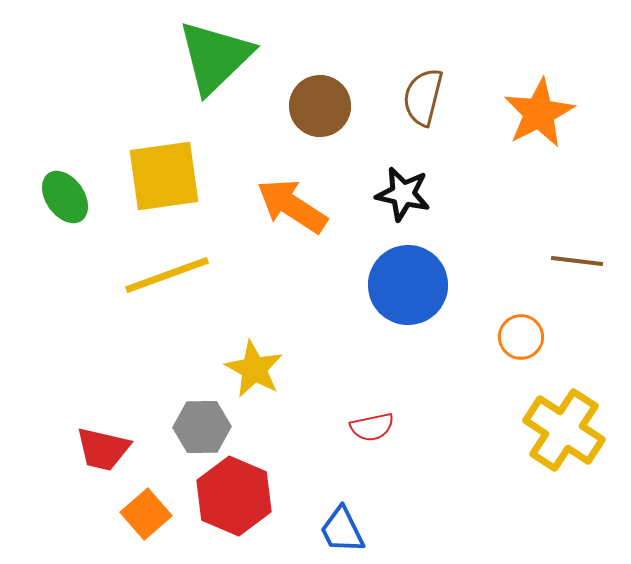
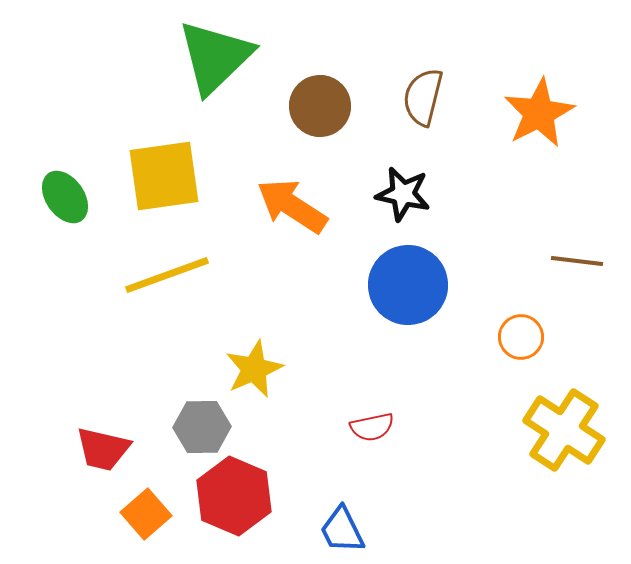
yellow star: rotated 20 degrees clockwise
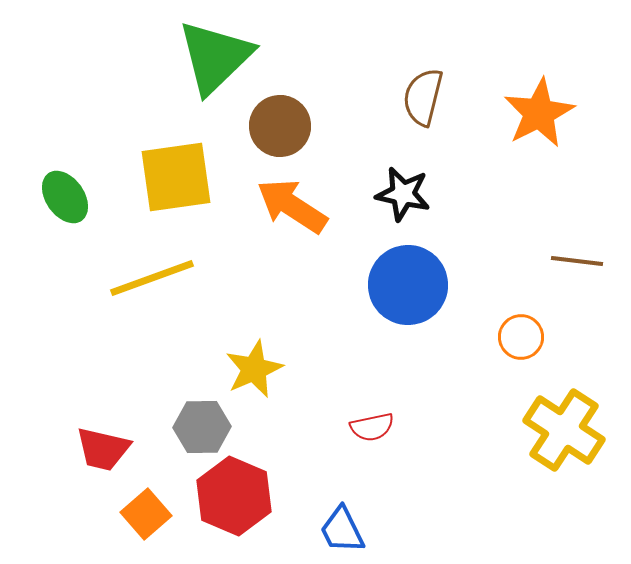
brown circle: moved 40 px left, 20 px down
yellow square: moved 12 px right, 1 px down
yellow line: moved 15 px left, 3 px down
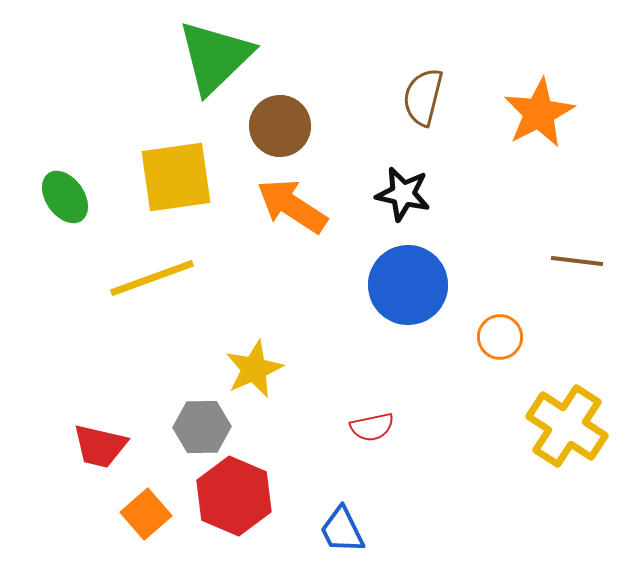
orange circle: moved 21 px left
yellow cross: moved 3 px right, 4 px up
red trapezoid: moved 3 px left, 3 px up
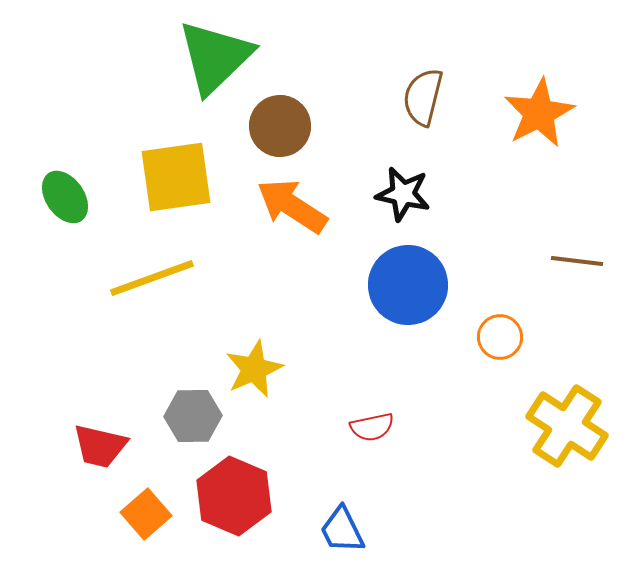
gray hexagon: moved 9 px left, 11 px up
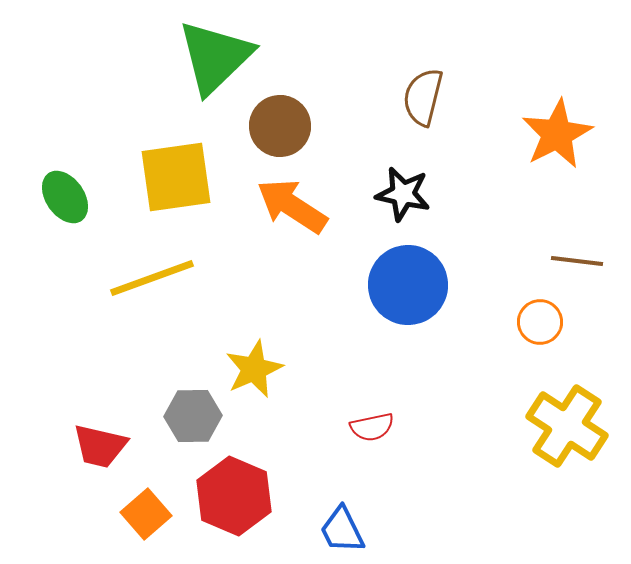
orange star: moved 18 px right, 21 px down
orange circle: moved 40 px right, 15 px up
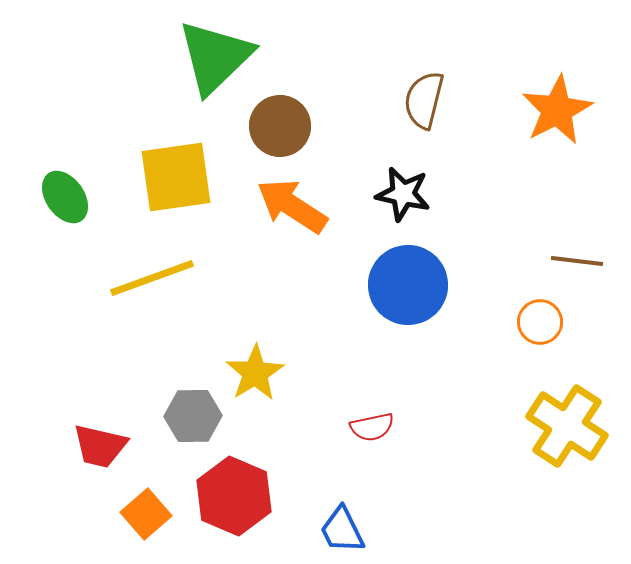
brown semicircle: moved 1 px right, 3 px down
orange star: moved 24 px up
yellow star: moved 1 px right, 4 px down; rotated 8 degrees counterclockwise
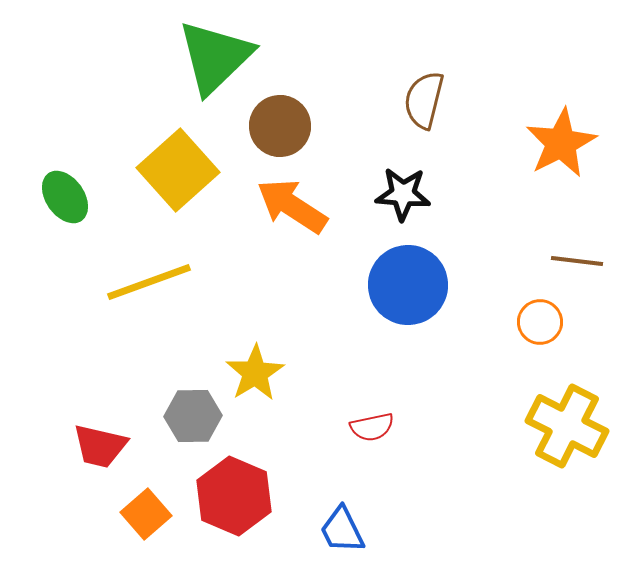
orange star: moved 4 px right, 33 px down
yellow square: moved 2 px right, 7 px up; rotated 34 degrees counterclockwise
black star: rotated 8 degrees counterclockwise
yellow line: moved 3 px left, 4 px down
yellow cross: rotated 6 degrees counterclockwise
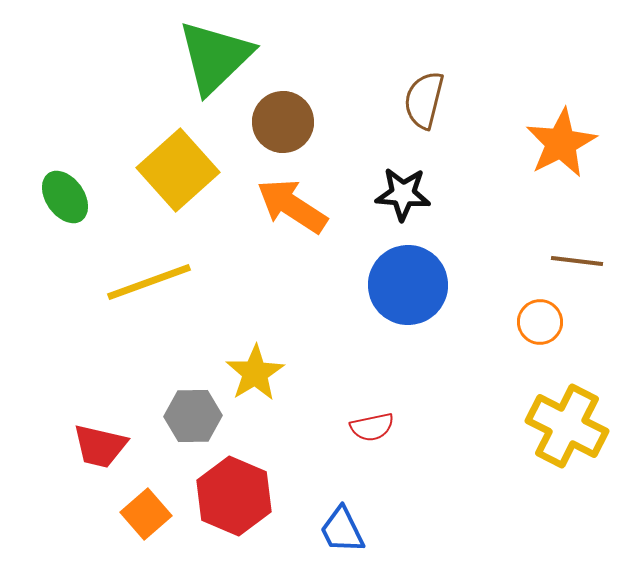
brown circle: moved 3 px right, 4 px up
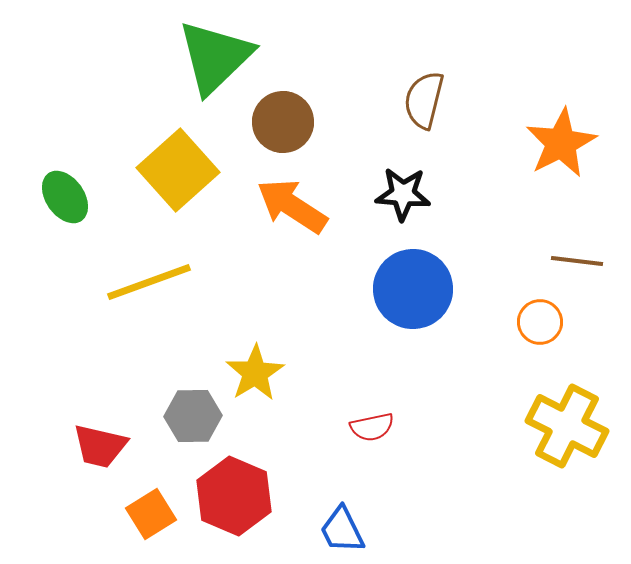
blue circle: moved 5 px right, 4 px down
orange square: moved 5 px right; rotated 9 degrees clockwise
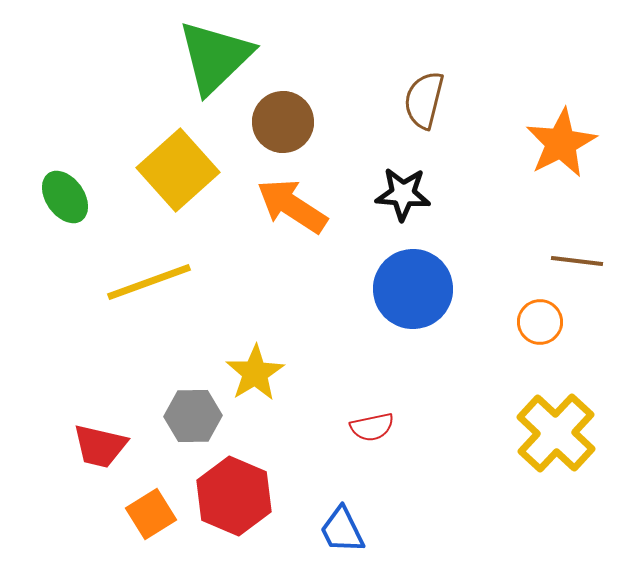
yellow cross: moved 11 px left, 7 px down; rotated 16 degrees clockwise
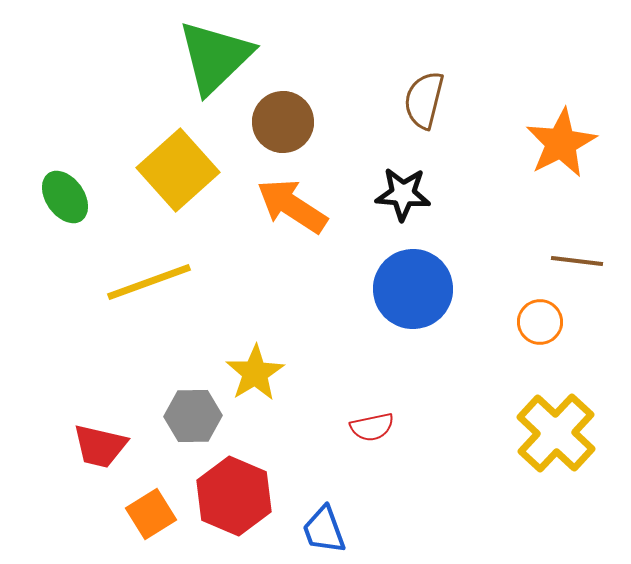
blue trapezoid: moved 18 px left; rotated 6 degrees clockwise
